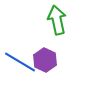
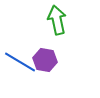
purple hexagon: rotated 15 degrees counterclockwise
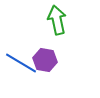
blue line: moved 1 px right, 1 px down
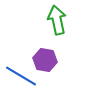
blue line: moved 13 px down
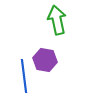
blue line: moved 3 px right; rotated 52 degrees clockwise
